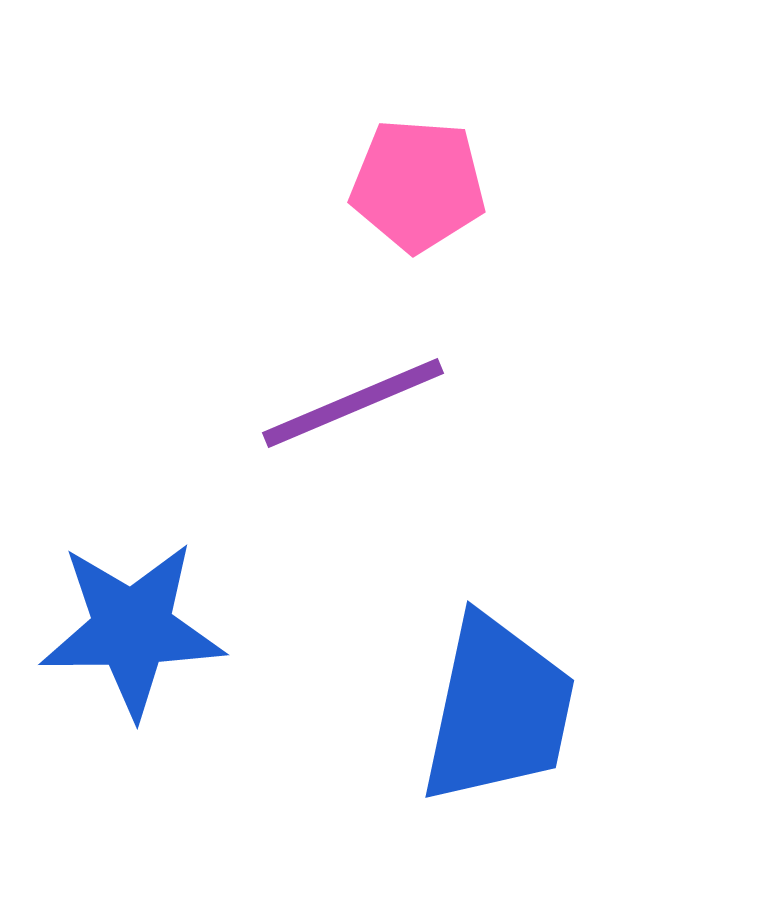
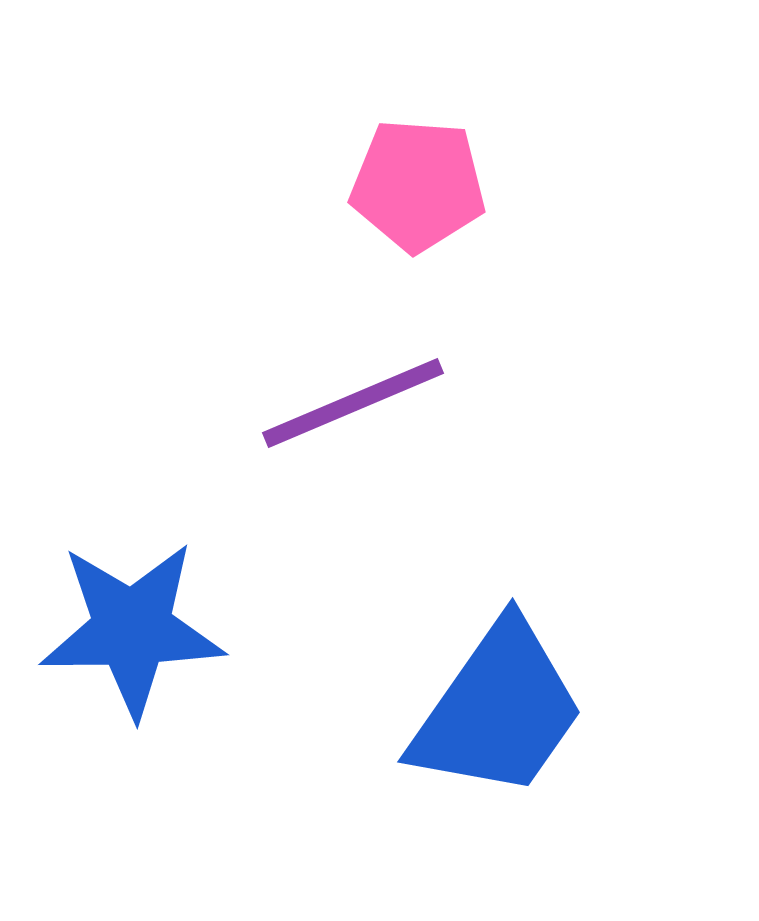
blue trapezoid: rotated 23 degrees clockwise
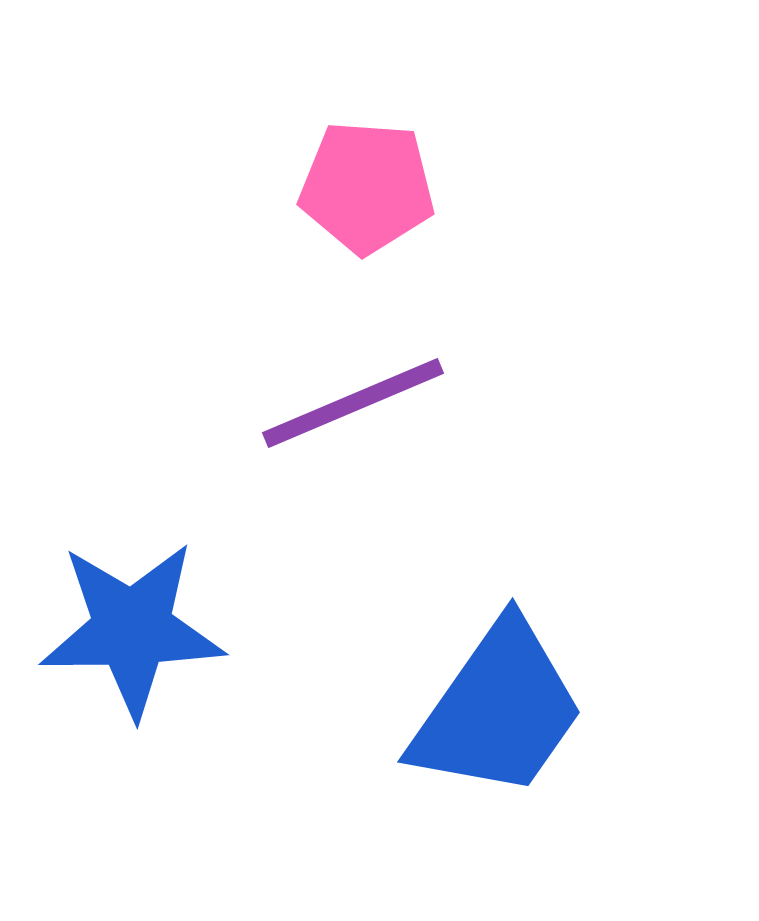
pink pentagon: moved 51 px left, 2 px down
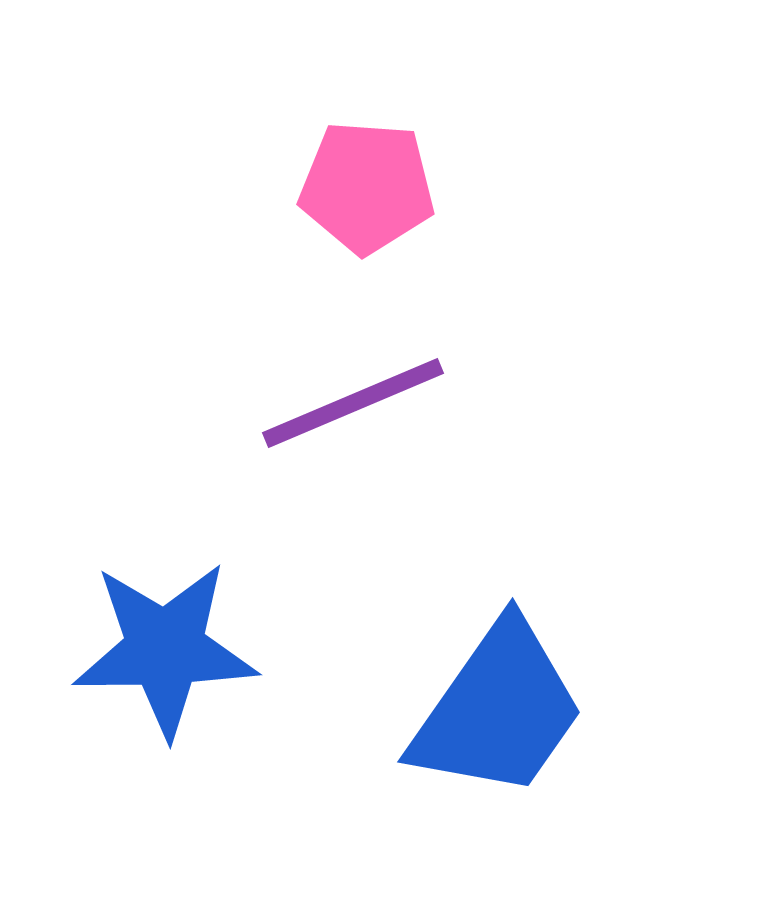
blue star: moved 33 px right, 20 px down
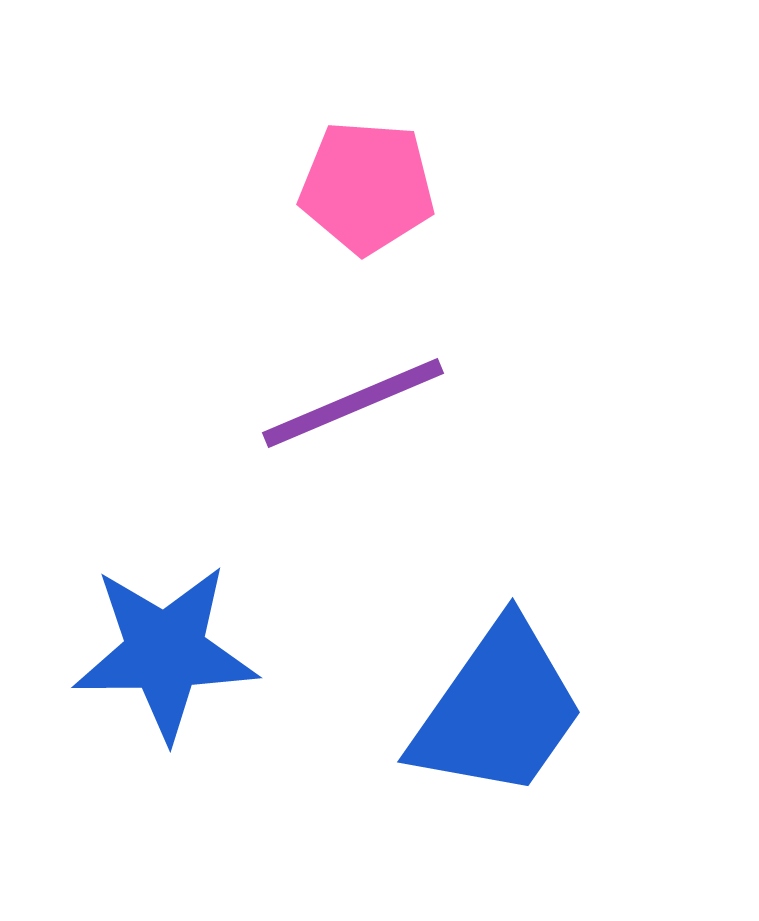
blue star: moved 3 px down
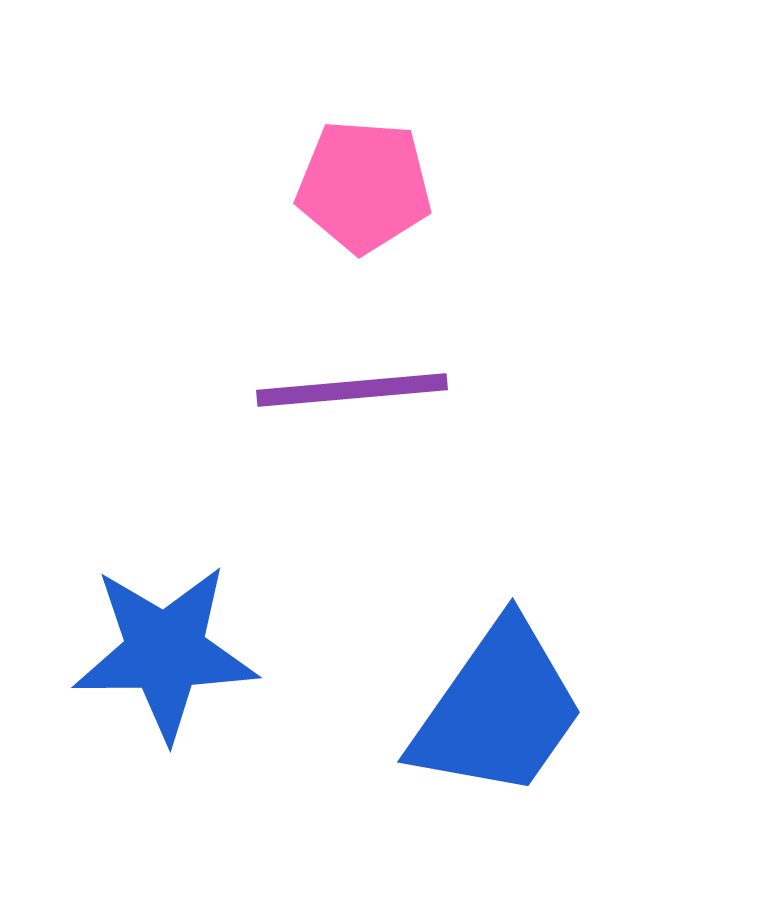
pink pentagon: moved 3 px left, 1 px up
purple line: moved 1 px left, 13 px up; rotated 18 degrees clockwise
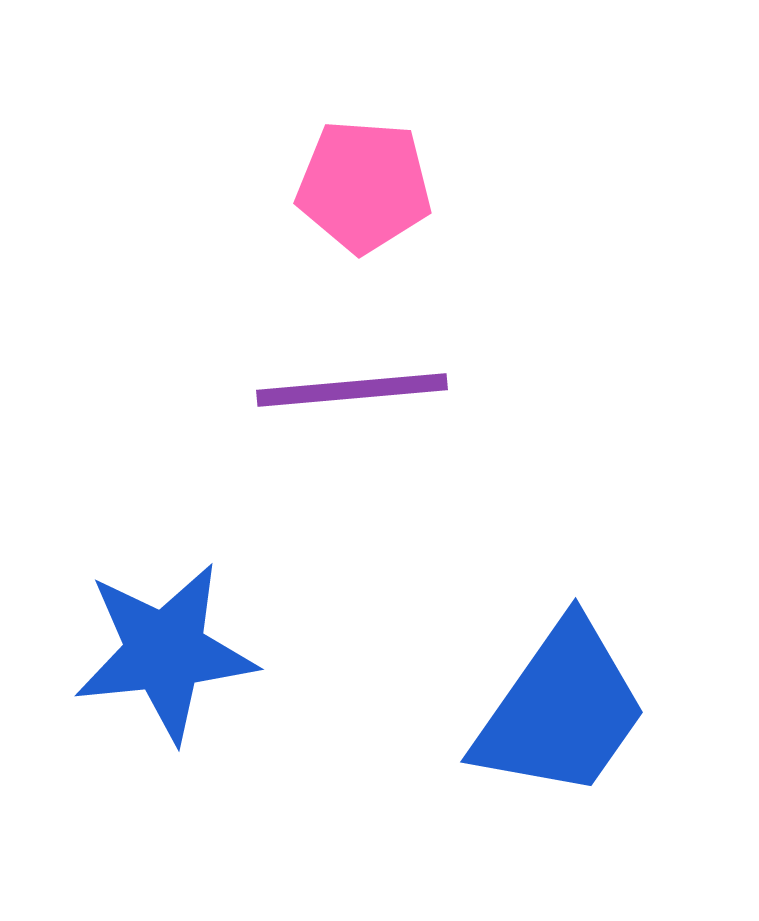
blue star: rotated 5 degrees counterclockwise
blue trapezoid: moved 63 px right
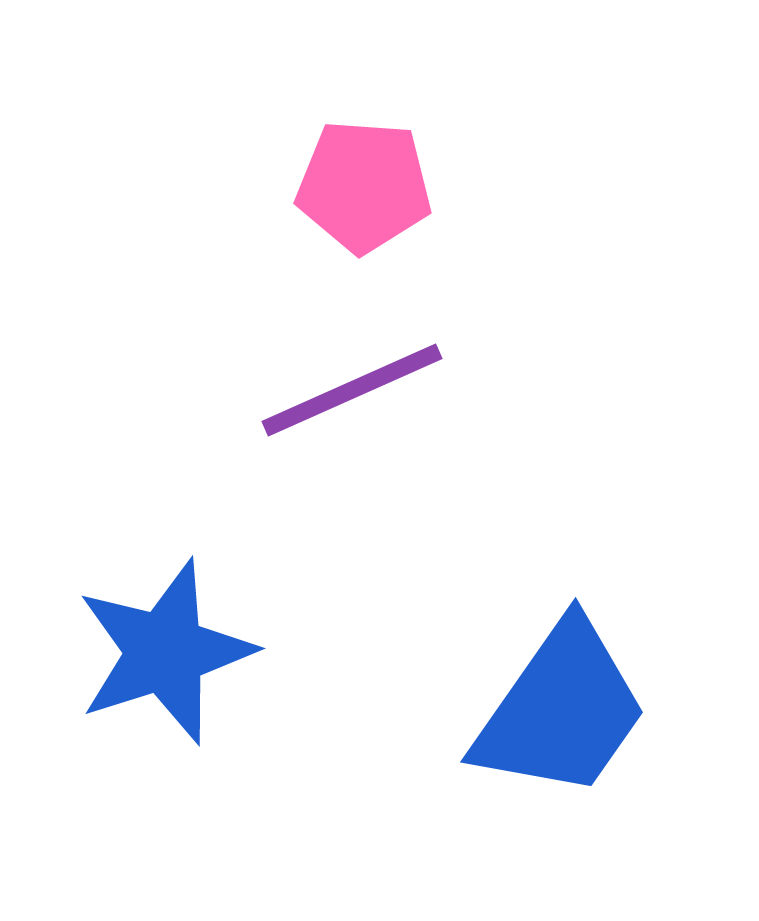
purple line: rotated 19 degrees counterclockwise
blue star: rotated 12 degrees counterclockwise
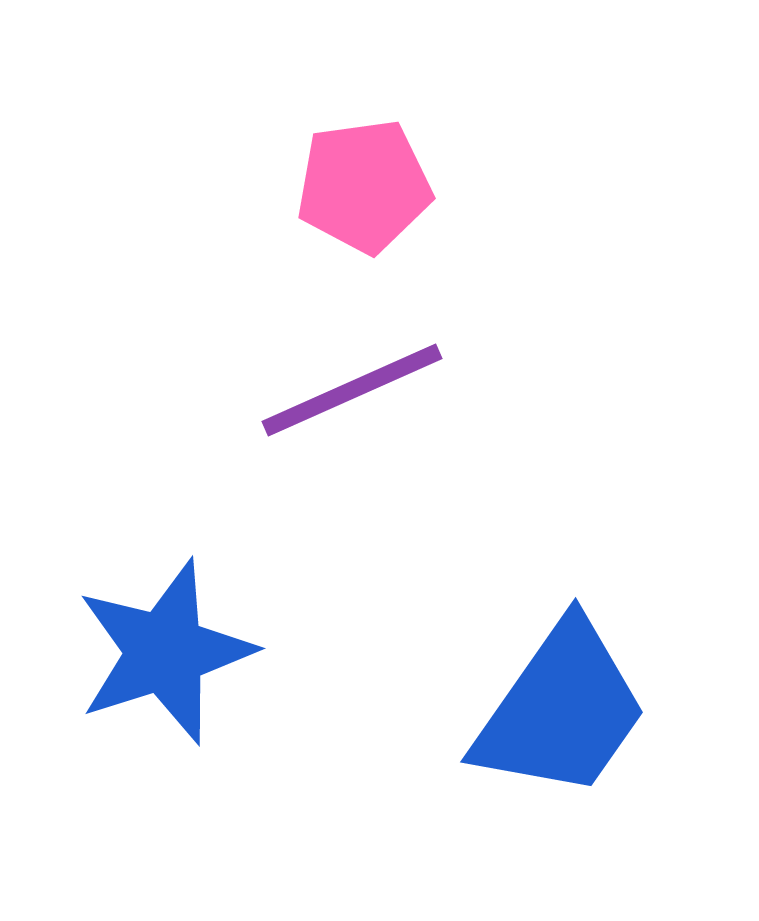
pink pentagon: rotated 12 degrees counterclockwise
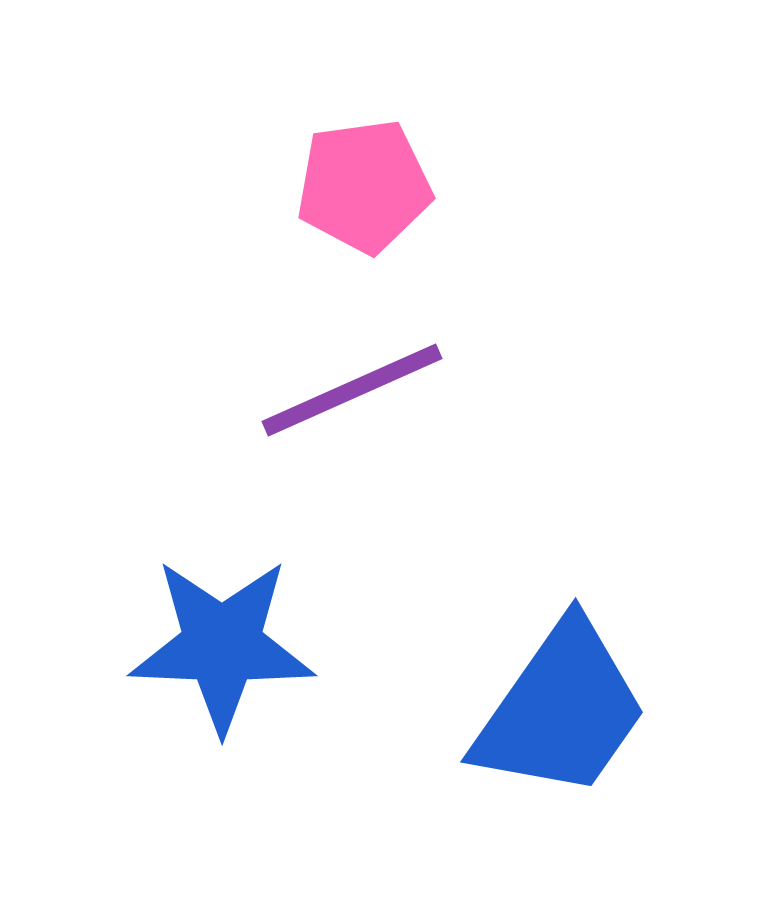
blue star: moved 57 px right, 7 px up; rotated 20 degrees clockwise
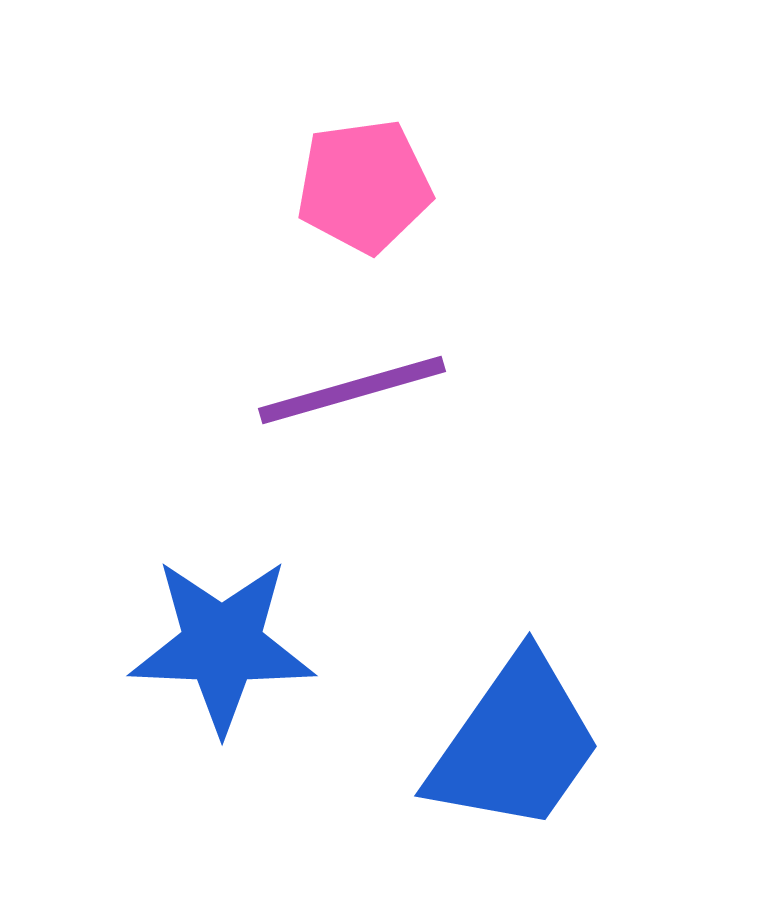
purple line: rotated 8 degrees clockwise
blue trapezoid: moved 46 px left, 34 px down
